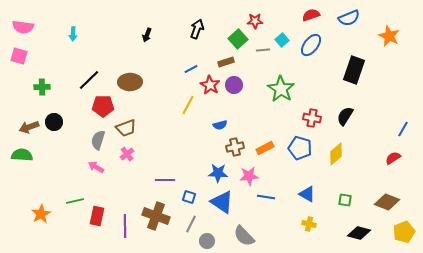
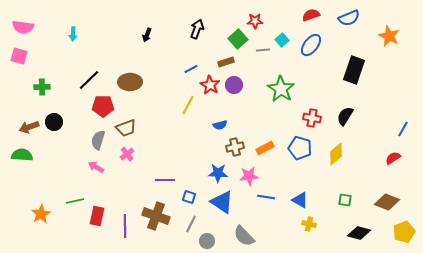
blue triangle at (307, 194): moved 7 px left, 6 px down
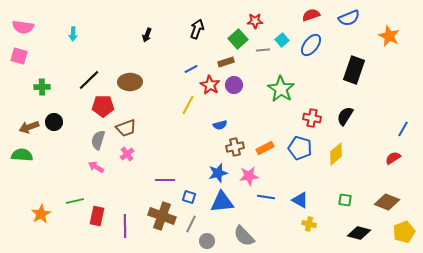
blue star at (218, 173): rotated 18 degrees counterclockwise
blue triangle at (222, 202): rotated 40 degrees counterclockwise
brown cross at (156, 216): moved 6 px right
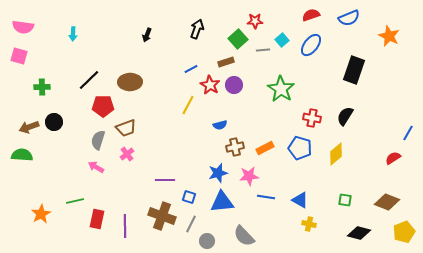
blue line at (403, 129): moved 5 px right, 4 px down
red rectangle at (97, 216): moved 3 px down
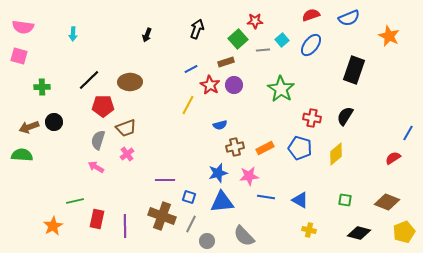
orange star at (41, 214): moved 12 px right, 12 px down
yellow cross at (309, 224): moved 6 px down
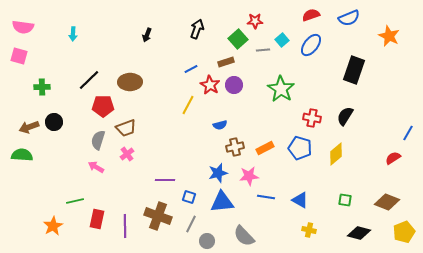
brown cross at (162, 216): moved 4 px left
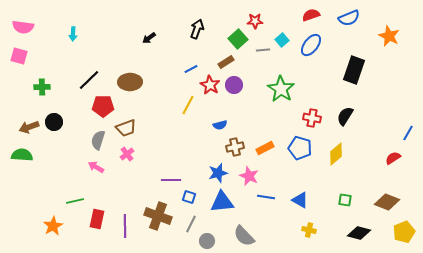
black arrow at (147, 35): moved 2 px right, 3 px down; rotated 32 degrees clockwise
brown rectangle at (226, 62): rotated 14 degrees counterclockwise
pink star at (249, 176): rotated 30 degrees clockwise
purple line at (165, 180): moved 6 px right
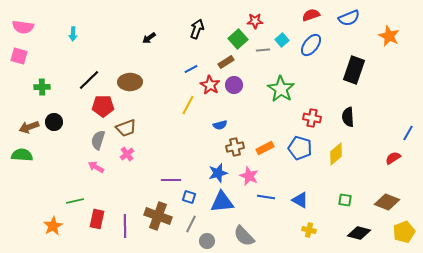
black semicircle at (345, 116): moved 3 px right, 1 px down; rotated 36 degrees counterclockwise
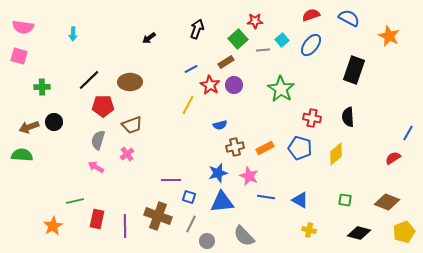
blue semicircle at (349, 18): rotated 130 degrees counterclockwise
brown trapezoid at (126, 128): moved 6 px right, 3 px up
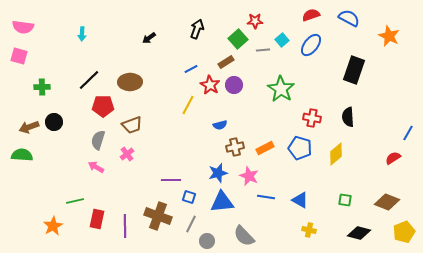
cyan arrow at (73, 34): moved 9 px right
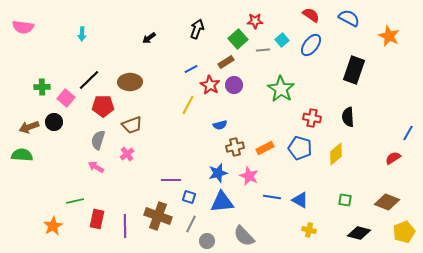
red semicircle at (311, 15): rotated 54 degrees clockwise
pink square at (19, 56): moved 47 px right, 42 px down; rotated 24 degrees clockwise
blue line at (266, 197): moved 6 px right
